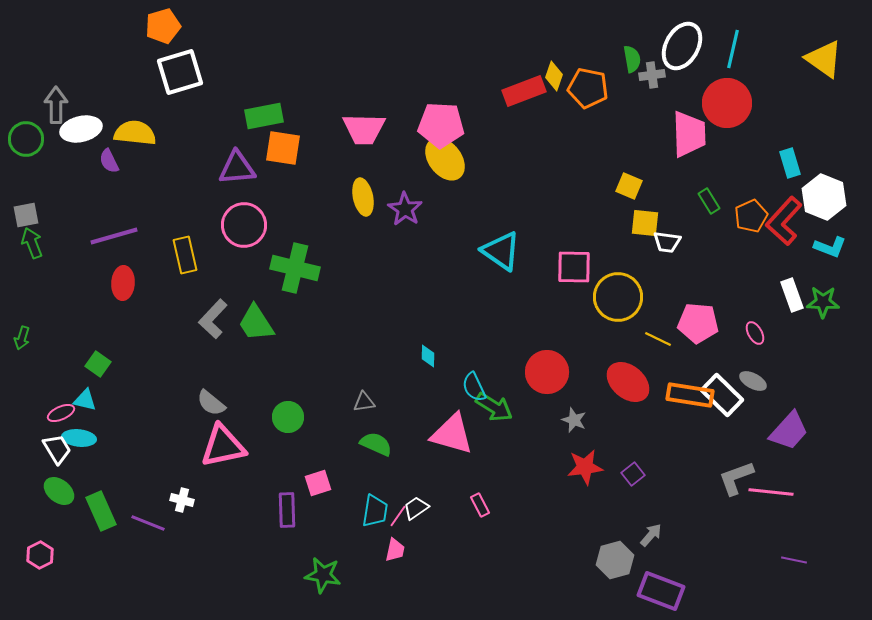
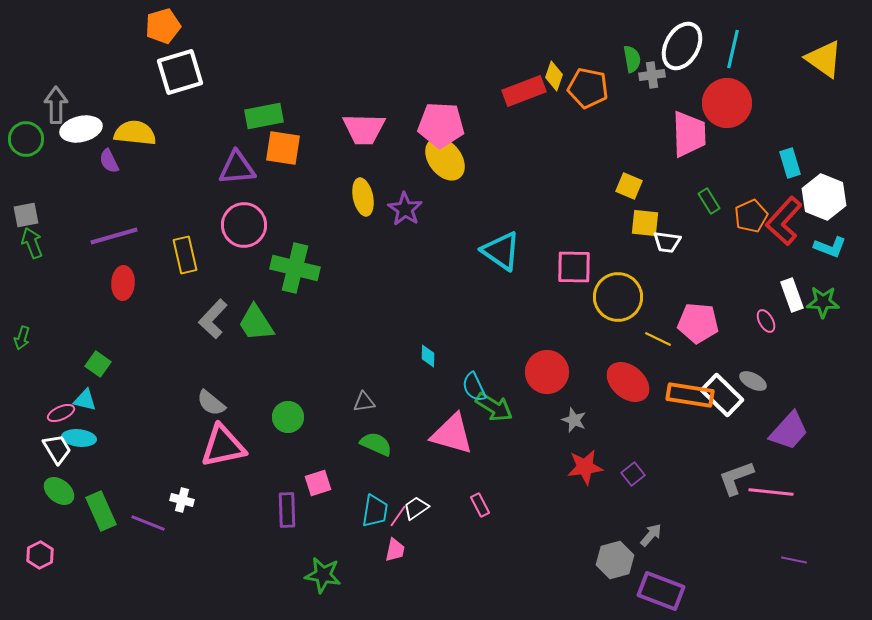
pink ellipse at (755, 333): moved 11 px right, 12 px up
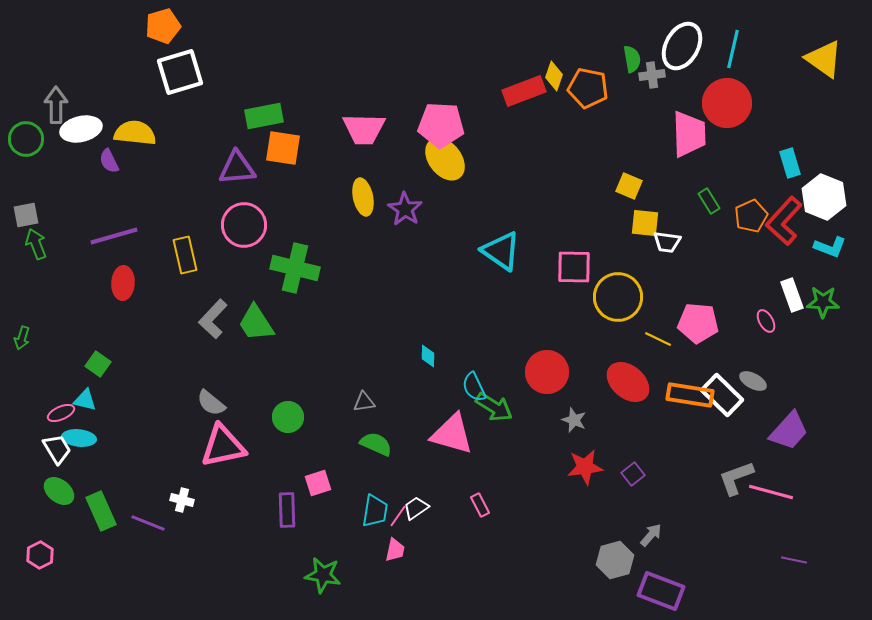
green arrow at (32, 243): moved 4 px right, 1 px down
pink line at (771, 492): rotated 9 degrees clockwise
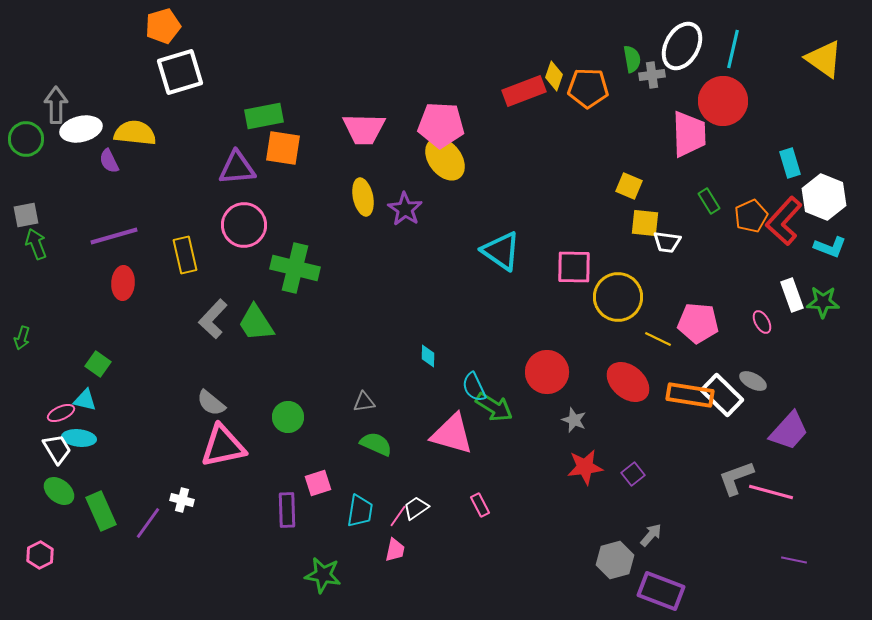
orange pentagon at (588, 88): rotated 9 degrees counterclockwise
red circle at (727, 103): moved 4 px left, 2 px up
pink ellipse at (766, 321): moved 4 px left, 1 px down
cyan trapezoid at (375, 511): moved 15 px left
purple line at (148, 523): rotated 76 degrees counterclockwise
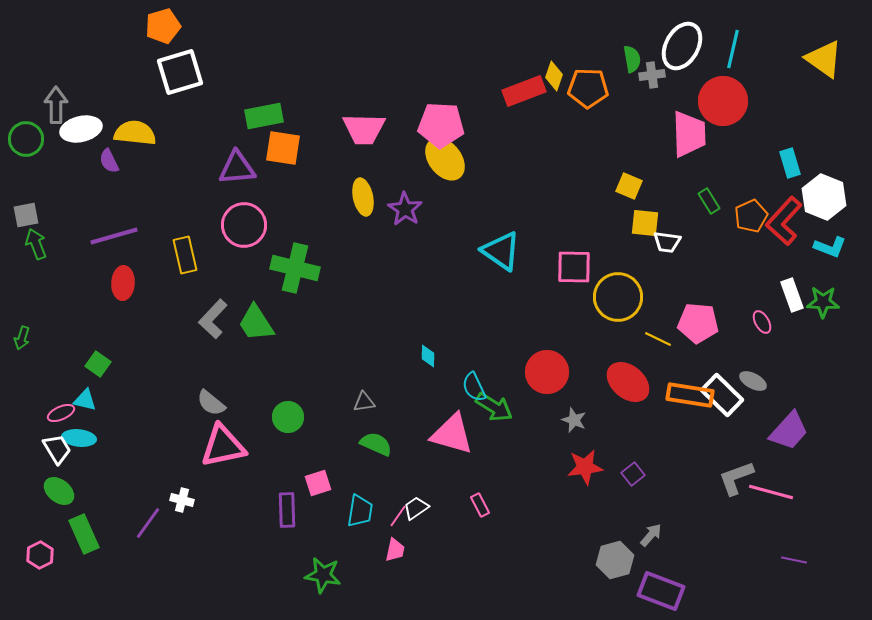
green rectangle at (101, 511): moved 17 px left, 23 px down
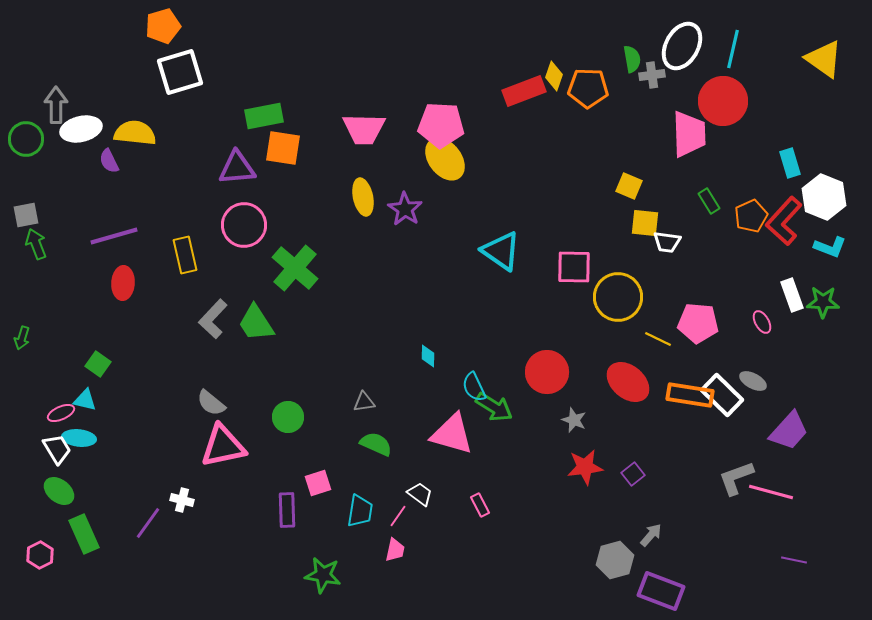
green cross at (295, 268): rotated 27 degrees clockwise
white trapezoid at (416, 508): moved 4 px right, 14 px up; rotated 72 degrees clockwise
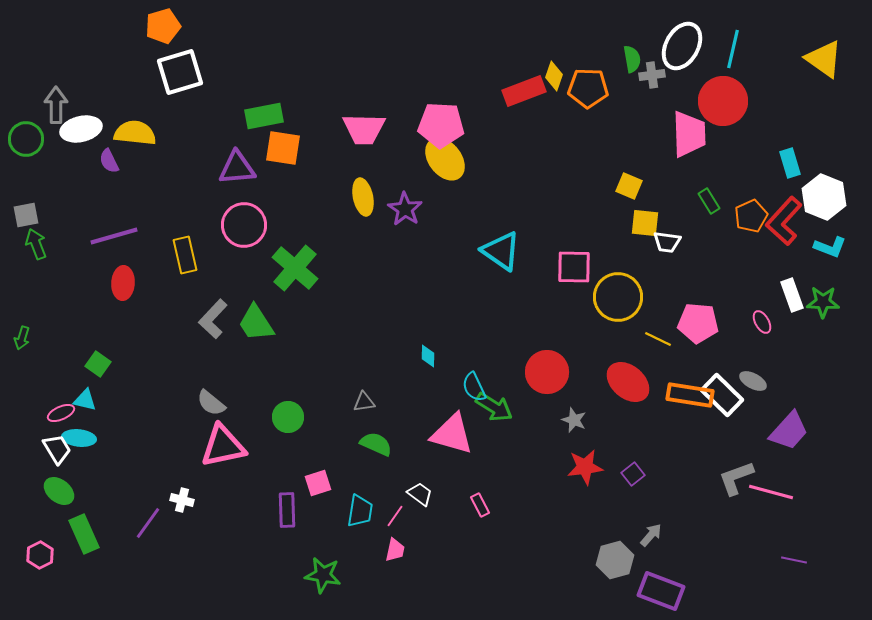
pink line at (398, 516): moved 3 px left
